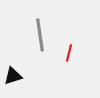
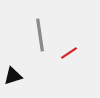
red line: rotated 42 degrees clockwise
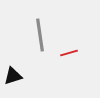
red line: rotated 18 degrees clockwise
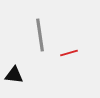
black triangle: moved 1 px right, 1 px up; rotated 24 degrees clockwise
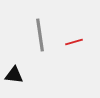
red line: moved 5 px right, 11 px up
